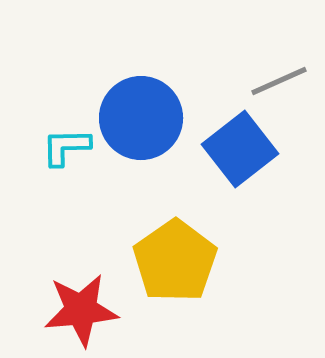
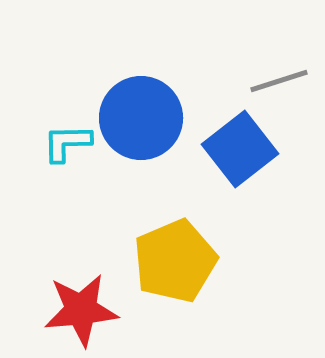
gray line: rotated 6 degrees clockwise
cyan L-shape: moved 1 px right, 4 px up
yellow pentagon: rotated 12 degrees clockwise
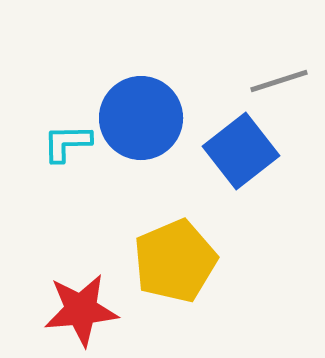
blue square: moved 1 px right, 2 px down
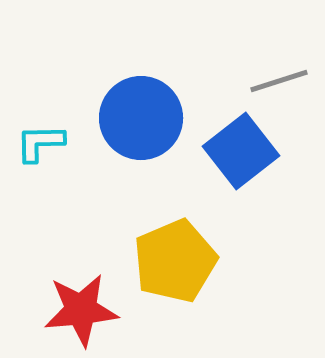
cyan L-shape: moved 27 px left
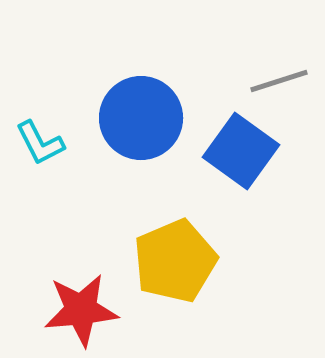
cyan L-shape: rotated 116 degrees counterclockwise
blue square: rotated 16 degrees counterclockwise
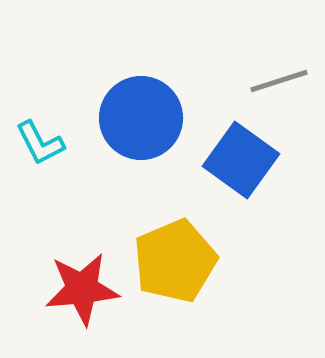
blue square: moved 9 px down
red star: moved 1 px right, 21 px up
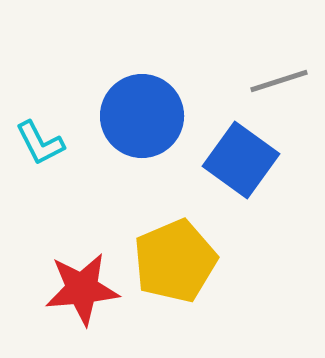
blue circle: moved 1 px right, 2 px up
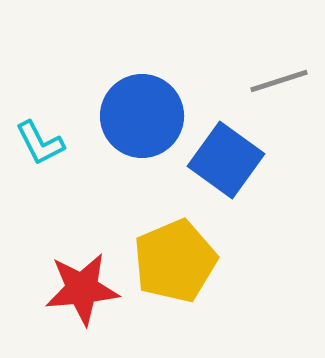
blue square: moved 15 px left
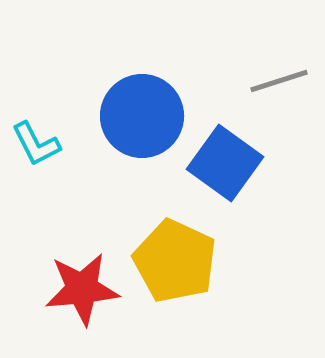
cyan L-shape: moved 4 px left, 1 px down
blue square: moved 1 px left, 3 px down
yellow pentagon: rotated 24 degrees counterclockwise
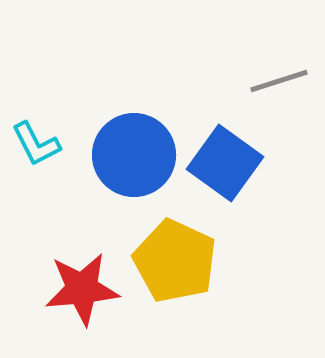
blue circle: moved 8 px left, 39 px down
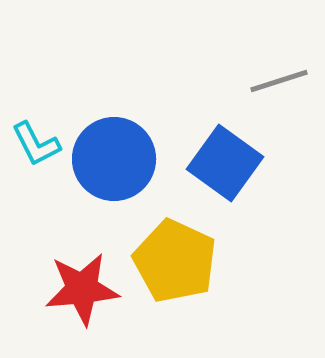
blue circle: moved 20 px left, 4 px down
